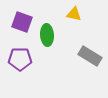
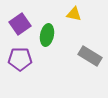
purple square: moved 2 px left, 2 px down; rotated 35 degrees clockwise
green ellipse: rotated 15 degrees clockwise
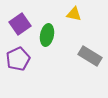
purple pentagon: moved 2 px left; rotated 25 degrees counterclockwise
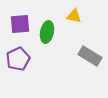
yellow triangle: moved 2 px down
purple square: rotated 30 degrees clockwise
green ellipse: moved 3 px up
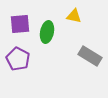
purple pentagon: rotated 20 degrees counterclockwise
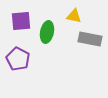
purple square: moved 1 px right, 3 px up
gray rectangle: moved 17 px up; rotated 20 degrees counterclockwise
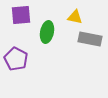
yellow triangle: moved 1 px right, 1 px down
purple square: moved 6 px up
purple pentagon: moved 2 px left
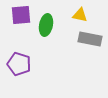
yellow triangle: moved 5 px right, 2 px up
green ellipse: moved 1 px left, 7 px up
purple pentagon: moved 3 px right, 5 px down; rotated 10 degrees counterclockwise
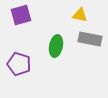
purple square: rotated 10 degrees counterclockwise
green ellipse: moved 10 px right, 21 px down
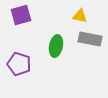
yellow triangle: moved 1 px down
